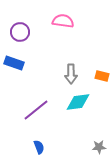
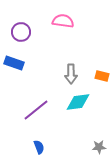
purple circle: moved 1 px right
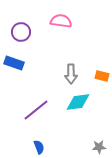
pink semicircle: moved 2 px left
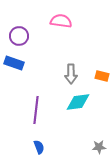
purple circle: moved 2 px left, 4 px down
purple line: rotated 44 degrees counterclockwise
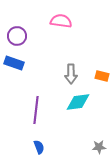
purple circle: moved 2 px left
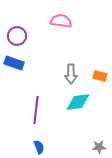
orange rectangle: moved 2 px left
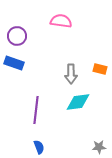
orange rectangle: moved 7 px up
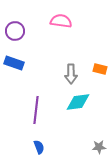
purple circle: moved 2 px left, 5 px up
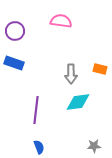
gray star: moved 5 px left, 1 px up
